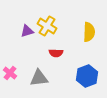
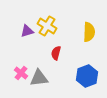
red semicircle: rotated 104 degrees clockwise
pink cross: moved 11 px right
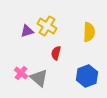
gray triangle: rotated 48 degrees clockwise
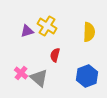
red semicircle: moved 1 px left, 2 px down
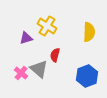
purple triangle: moved 1 px left, 7 px down
gray triangle: moved 9 px up
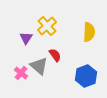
yellow cross: rotated 18 degrees clockwise
purple triangle: rotated 40 degrees counterclockwise
red semicircle: rotated 128 degrees clockwise
gray triangle: moved 3 px up
blue hexagon: moved 1 px left
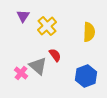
purple triangle: moved 3 px left, 22 px up
gray triangle: moved 1 px left
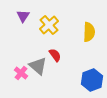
yellow cross: moved 2 px right, 1 px up
blue hexagon: moved 6 px right, 4 px down
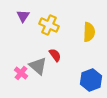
yellow cross: rotated 24 degrees counterclockwise
blue hexagon: moved 1 px left
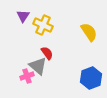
yellow cross: moved 6 px left
yellow semicircle: rotated 36 degrees counterclockwise
red semicircle: moved 8 px left, 2 px up
pink cross: moved 6 px right, 3 px down; rotated 32 degrees clockwise
blue hexagon: moved 2 px up
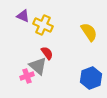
purple triangle: rotated 40 degrees counterclockwise
